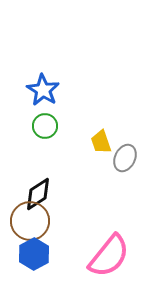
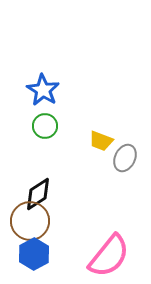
yellow trapezoid: moved 1 px up; rotated 50 degrees counterclockwise
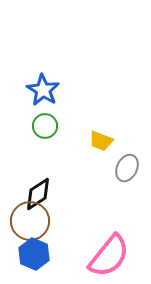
gray ellipse: moved 2 px right, 10 px down
blue hexagon: rotated 8 degrees counterclockwise
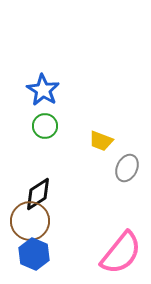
pink semicircle: moved 12 px right, 3 px up
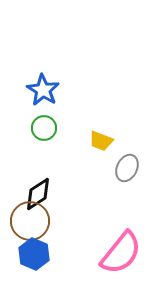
green circle: moved 1 px left, 2 px down
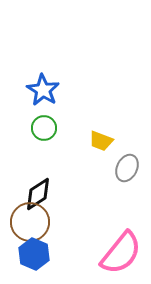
brown circle: moved 1 px down
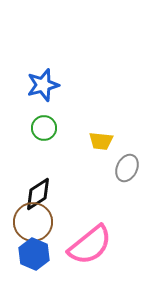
blue star: moved 5 px up; rotated 24 degrees clockwise
yellow trapezoid: rotated 15 degrees counterclockwise
brown circle: moved 3 px right
pink semicircle: moved 31 px left, 8 px up; rotated 12 degrees clockwise
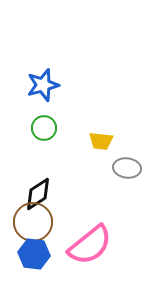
gray ellipse: rotated 72 degrees clockwise
blue hexagon: rotated 16 degrees counterclockwise
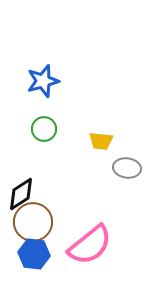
blue star: moved 4 px up
green circle: moved 1 px down
black diamond: moved 17 px left
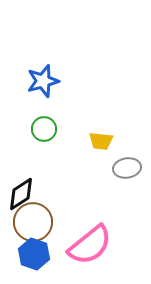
gray ellipse: rotated 16 degrees counterclockwise
blue hexagon: rotated 12 degrees clockwise
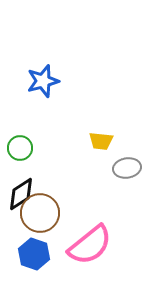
green circle: moved 24 px left, 19 px down
brown circle: moved 7 px right, 9 px up
